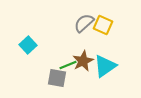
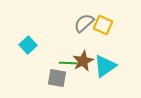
green line: moved 2 px up; rotated 24 degrees clockwise
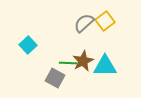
yellow square: moved 2 px right, 4 px up; rotated 30 degrees clockwise
cyan triangle: rotated 35 degrees clockwise
gray square: moved 2 px left; rotated 18 degrees clockwise
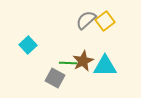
gray semicircle: moved 2 px right, 3 px up
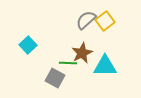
brown star: moved 1 px left, 8 px up
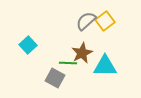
gray semicircle: moved 1 px down
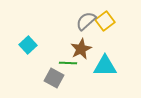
brown star: moved 1 px left, 4 px up
gray square: moved 1 px left
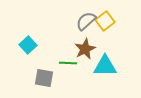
brown star: moved 4 px right
gray square: moved 10 px left; rotated 18 degrees counterclockwise
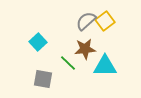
cyan square: moved 10 px right, 3 px up
brown star: rotated 20 degrees clockwise
green line: rotated 42 degrees clockwise
gray square: moved 1 px left, 1 px down
